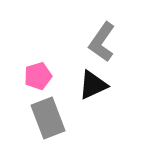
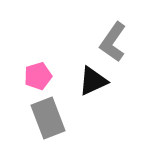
gray L-shape: moved 11 px right
black triangle: moved 4 px up
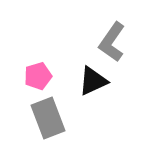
gray L-shape: moved 1 px left
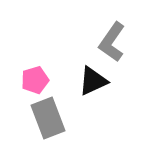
pink pentagon: moved 3 px left, 4 px down
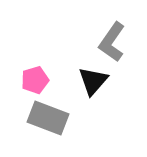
black triangle: rotated 24 degrees counterclockwise
gray rectangle: rotated 48 degrees counterclockwise
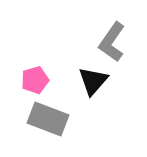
gray rectangle: moved 1 px down
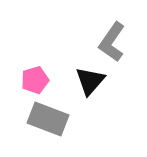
black triangle: moved 3 px left
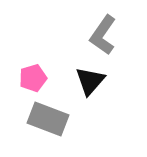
gray L-shape: moved 9 px left, 7 px up
pink pentagon: moved 2 px left, 2 px up
